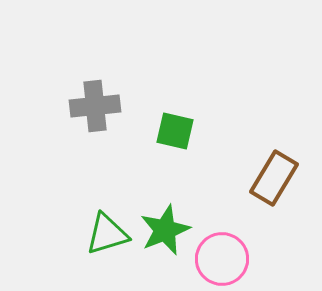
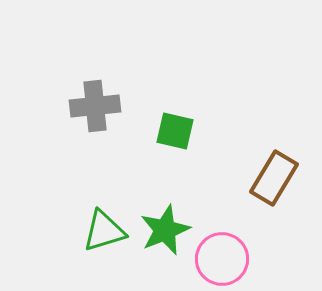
green triangle: moved 3 px left, 3 px up
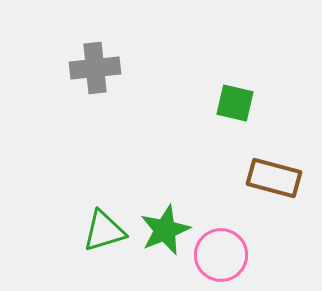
gray cross: moved 38 px up
green square: moved 60 px right, 28 px up
brown rectangle: rotated 74 degrees clockwise
pink circle: moved 1 px left, 4 px up
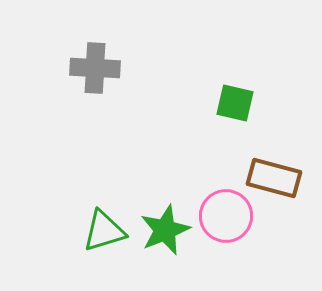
gray cross: rotated 9 degrees clockwise
pink circle: moved 5 px right, 39 px up
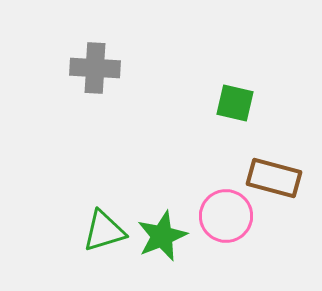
green star: moved 3 px left, 6 px down
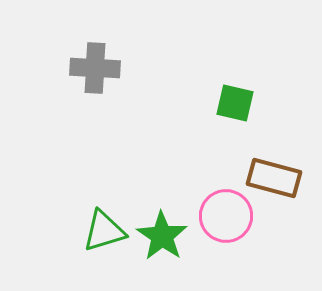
green star: rotated 15 degrees counterclockwise
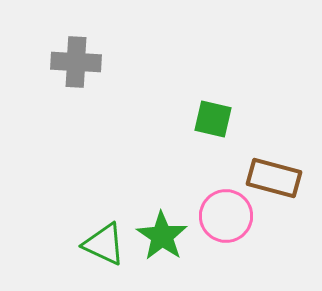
gray cross: moved 19 px left, 6 px up
green square: moved 22 px left, 16 px down
green triangle: moved 13 px down; rotated 42 degrees clockwise
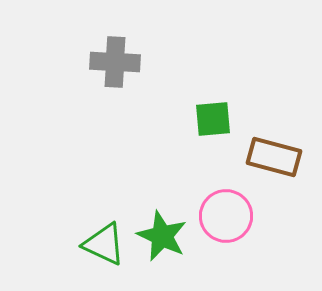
gray cross: moved 39 px right
green square: rotated 18 degrees counterclockwise
brown rectangle: moved 21 px up
green star: rotated 9 degrees counterclockwise
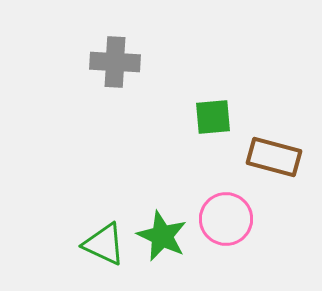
green square: moved 2 px up
pink circle: moved 3 px down
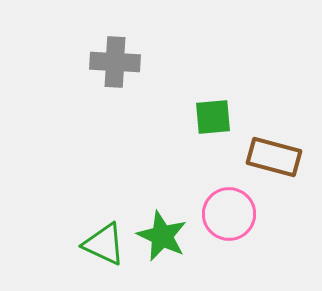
pink circle: moved 3 px right, 5 px up
